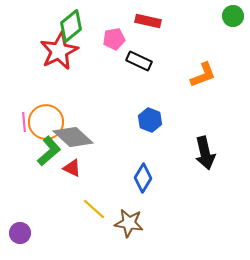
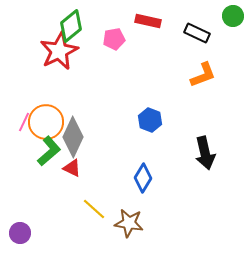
black rectangle: moved 58 px right, 28 px up
pink line: rotated 30 degrees clockwise
gray diamond: rotated 72 degrees clockwise
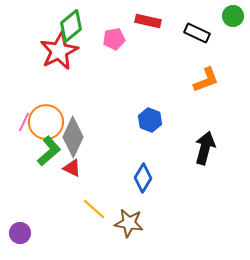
orange L-shape: moved 3 px right, 5 px down
black arrow: moved 5 px up; rotated 152 degrees counterclockwise
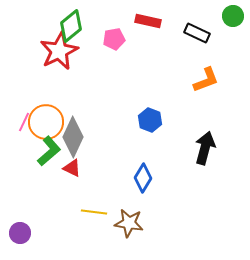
yellow line: moved 3 px down; rotated 35 degrees counterclockwise
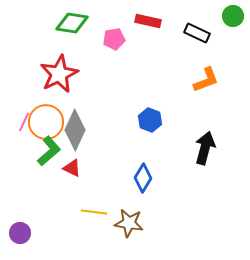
green diamond: moved 1 px right, 3 px up; rotated 48 degrees clockwise
red star: moved 23 px down
gray diamond: moved 2 px right, 7 px up
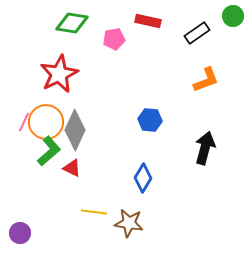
black rectangle: rotated 60 degrees counterclockwise
blue hexagon: rotated 15 degrees counterclockwise
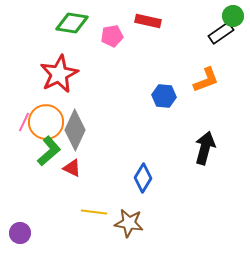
black rectangle: moved 24 px right
pink pentagon: moved 2 px left, 3 px up
blue hexagon: moved 14 px right, 24 px up
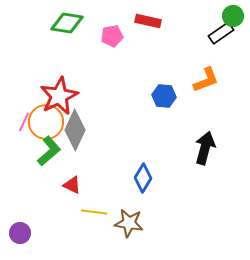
green diamond: moved 5 px left
red star: moved 22 px down
red triangle: moved 17 px down
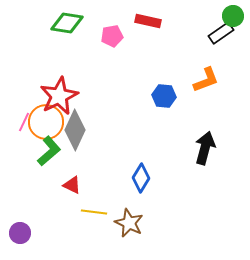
blue diamond: moved 2 px left
brown star: rotated 16 degrees clockwise
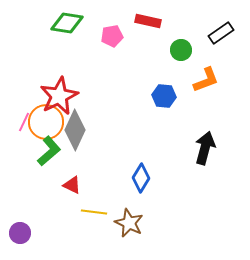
green circle: moved 52 px left, 34 px down
